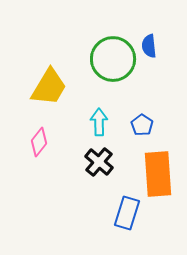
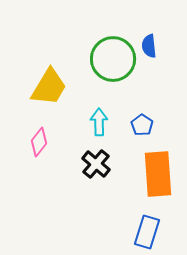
black cross: moved 3 px left, 2 px down
blue rectangle: moved 20 px right, 19 px down
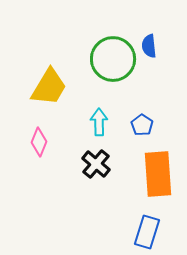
pink diamond: rotated 16 degrees counterclockwise
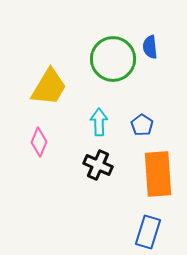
blue semicircle: moved 1 px right, 1 px down
black cross: moved 2 px right, 1 px down; rotated 16 degrees counterclockwise
blue rectangle: moved 1 px right
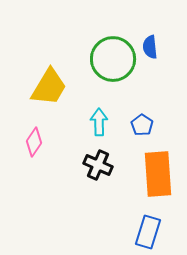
pink diamond: moved 5 px left; rotated 12 degrees clockwise
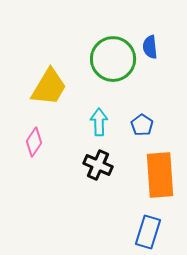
orange rectangle: moved 2 px right, 1 px down
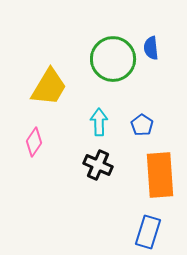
blue semicircle: moved 1 px right, 1 px down
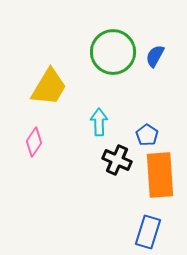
blue semicircle: moved 4 px right, 8 px down; rotated 35 degrees clockwise
green circle: moved 7 px up
blue pentagon: moved 5 px right, 10 px down
black cross: moved 19 px right, 5 px up
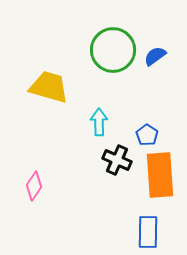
green circle: moved 2 px up
blue semicircle: rotated 25 degrees clockwise
yellow trapezoid: rotated 105 degrees counterclockwise
pink diamond: moved 44 px down
blue rectangle: rotated 16 degrees counterclockwise
